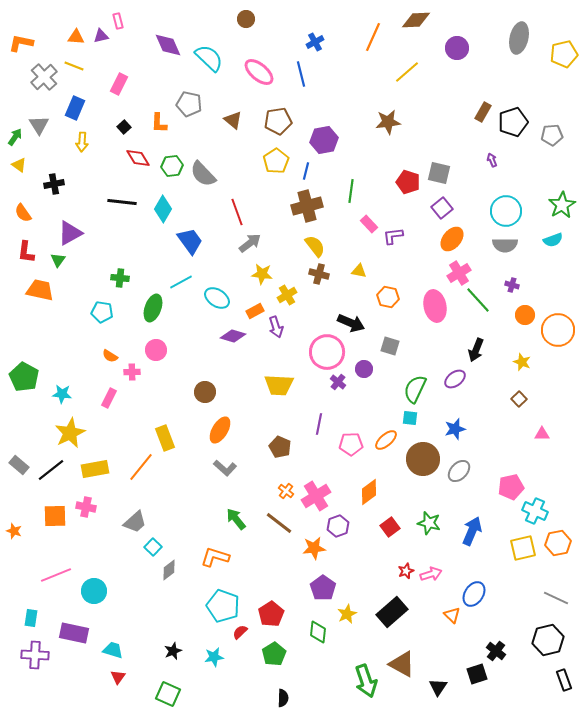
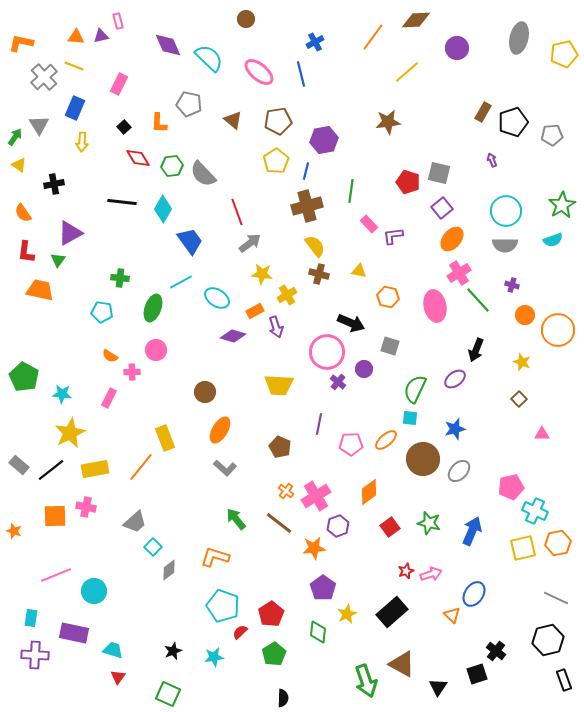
orange line at (373, 37): rotated 12 degrees clockwise
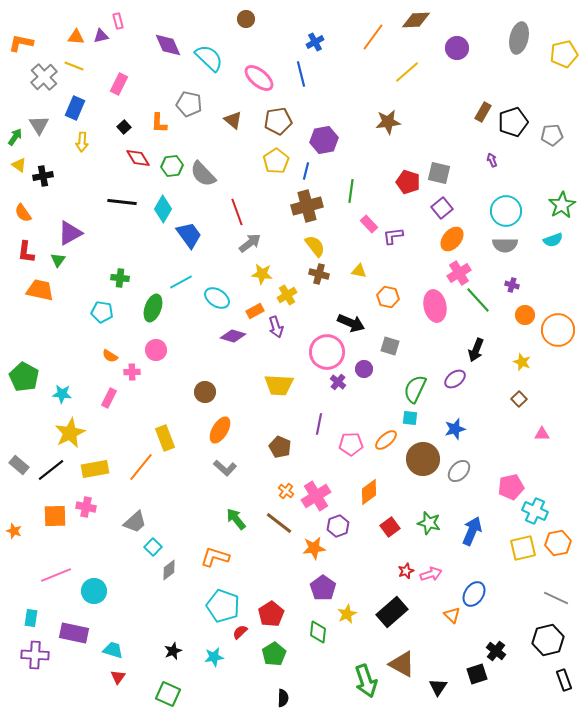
pink ellipse at (259, 72): moved 6 px down
black cross at (54, 184): moved 11 px left, 8 px up
blue trapezoid at (190, 241): moved 1 px left, 6 px up
